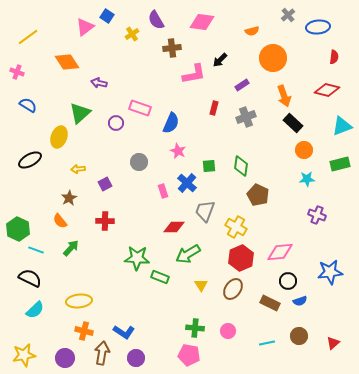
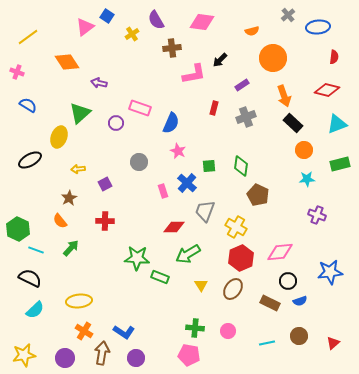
cyan triangle at (342, 126): moved 5 px left, 2 px up
orange cross at (84, 331): rotated 18 degrees clockwise
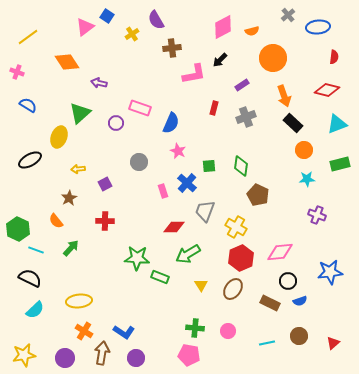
pink diamond at (202, 22): moved 21 px right, 5 px down; rotated 35 degrees counterclockwise
orange semicircle at (60, 221): moved 4 px left
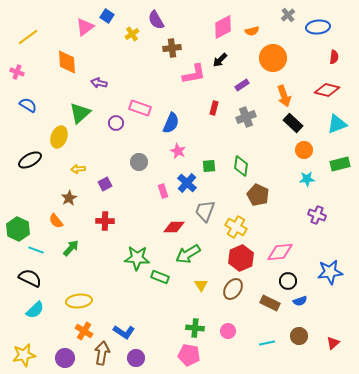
orange diamond at (67, 62): rotated 30 degrees clockwise
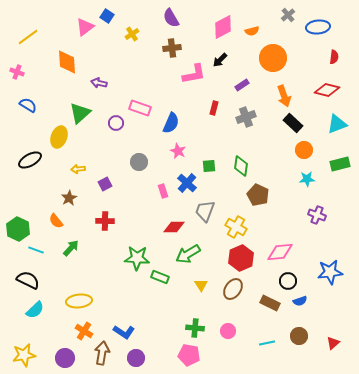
purple semicircle at (156, 20): moved 15 px right, 2 px up
black semicircle at (30, 278): moved 2 px left, 2 px down
